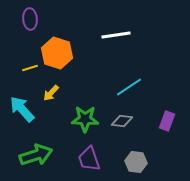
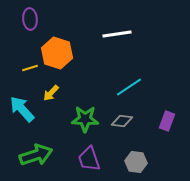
white line: moved 1 px right, 1 px up
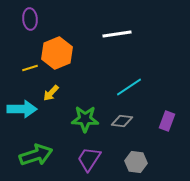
orange hexagon: rotated 20 degrees clockwise
cyan arrow: rotated 132 degrees clockwise
purple trapezoid: rotated 52 degrees clockwise
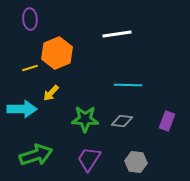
cyan line: moved 1 px left, 2 px up; rotated 36 degrees clockwise
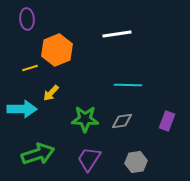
purple ellipse: moved 3 px left
orange hexagon: moved 3 px up
gray diamond: rotated 15 degrees counterclockwise
green arrow: moved 2 px right, 1 px up
gray hexagon: rotated 15 degrees counterclockwise
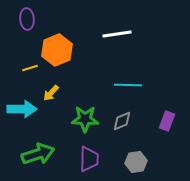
gray diamond: rotated 15 degrees counterclockwise
purple trapezoid: rotated 148 degrees clockwise
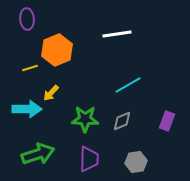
cyan line: rotated 32 degrees counterclockwise
cyan arrow: moved 5 px right
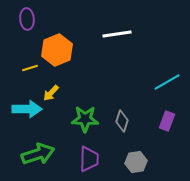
cyan line: moved 39 px right, 3 px up
gray diamond: rotated 50 degrees counterclockwise
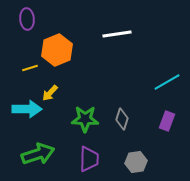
yellow arrow: moved 1 px left
gray diamond: moved 2 px up
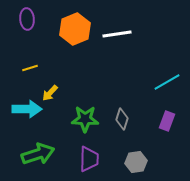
orange hexagon: moved 18 px right, 21 px up
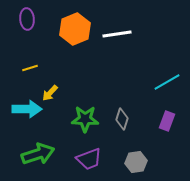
purple trapezoid: rotated 68 degrees clockwise
